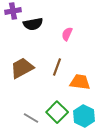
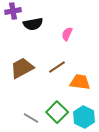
brown line: rotated 36 degrees clockwise
cyan hexagon: moved 1 px down
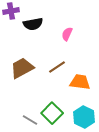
purple cross: moved 2 px left
green square: moved 5 px left, 1 px down
gray line: moved 1 px left, 2 px down
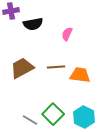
brown line: moved 1 px left; rotated 30 degrees clockwise
orange trapezoid: moved 7 px up
green square: moved 1 px right, 1 px down
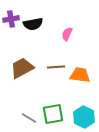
purple cross: moved 8 px down
green square: rotated 35 degrees clockwise
gray line: moved 1 px left, 2 px up
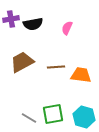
pink semicircle: moved 6 px up
brown trapezoid: moved 6 px up
orange trapezoid: moved 1 px right
cyan hexagon: rotated 10 degrees counterclockwise
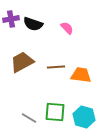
black semicircle: rotated 30 degrees clockwise
pink semicircle: rotated 112 degrees clockwise
green square: moved 2 px right, 2 px up; rotated 15 degrees clockwise
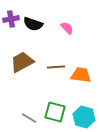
green square: rotated 10 degrees clockwise
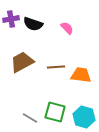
gray line: moved 1 px right
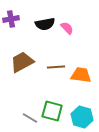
black semicircle: moved 12 px right; rotated 30 degrees counterclockwise
green square: moved 3 px left, 1 px up
cyan hexagon: moved 2 px left
